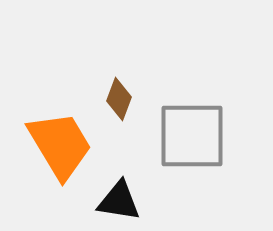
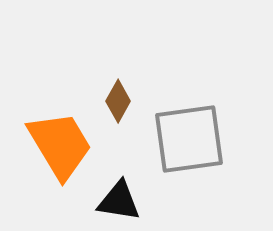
brown diamond: moved 1 px left, 2 px down; rotated 9 degrees clockwise
gray square: moved 3 px left, 3 px down; rotated 8 degrees counterclockwise
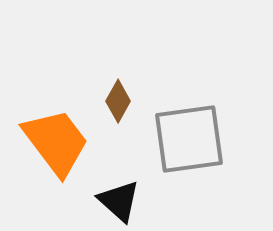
orange trapezoid: moved 4 px left, 3 px up; rotated 6 degrees counterclockwise
black triangle: rotated 33 degrees clockwise
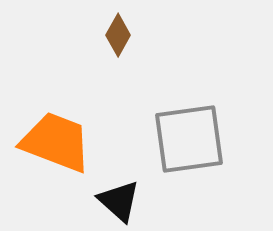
brown diamond: moved 66 px up
orange trapezoid: rotated 32 degrees counterclockwise
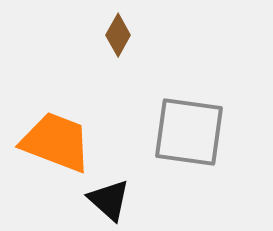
gray square: moved 7 px up; rotated 16 degrees clockwise
black triangle: moved 10 px left, 1 px up
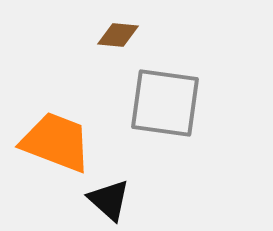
brown diamond: rotated 66 degrees clockwise
gray square: moved 24 px left, 29 px up
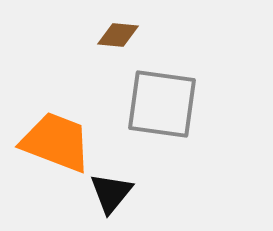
gray square: moved 3 px left, 1 px down
black triangle: moved 2 px right, 7 px up; rotated 27 degrees clockwise
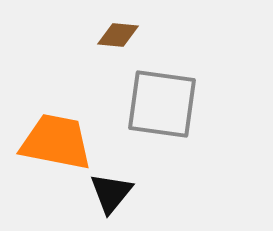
orange trapezoid: rotated 10 degrees counterclockwise
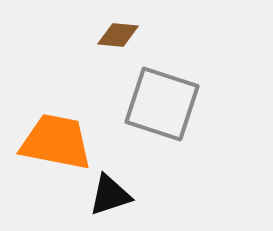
gray square: rotated 10 degrees clockwise
black triangle: moved 1 px left, 2 px down; rotated 33 degrees clockwise
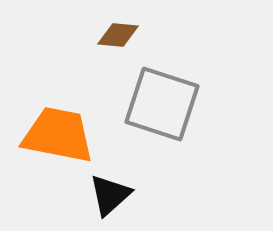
orange trapezoid: moved 2 px right, 7 px up
black triangle: rotated 24 degrees counterclockwise
